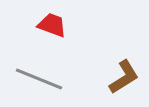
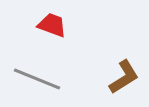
gray line: moved 2 px left
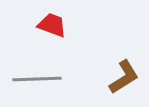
gray line: rotated 24 degrees counterclockwise
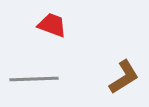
gray line: moved 3 px left
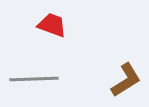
brown L-shape: moved 2 px right, 3 px down
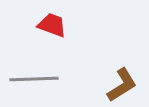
brown L-shape: moved 4 px left, 5 px down
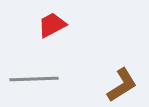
red trapezoid: rotated 48 degrees counterclockwise
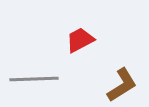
red trapezoid: moved 28 px right, 15 px down
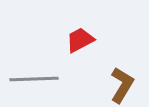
brown L-shape: rotated 27 degrees counterclockwise
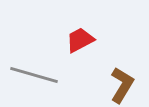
gray line: moved 4 px up; rotated 18 degrees clockwise
